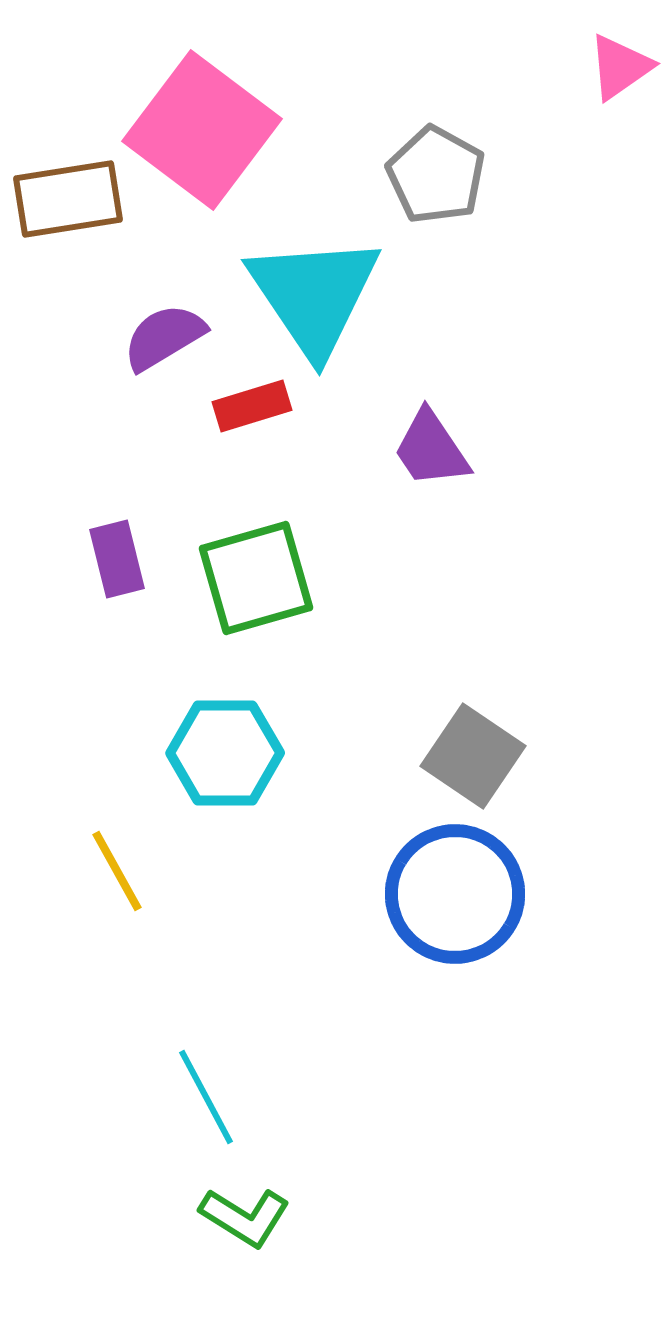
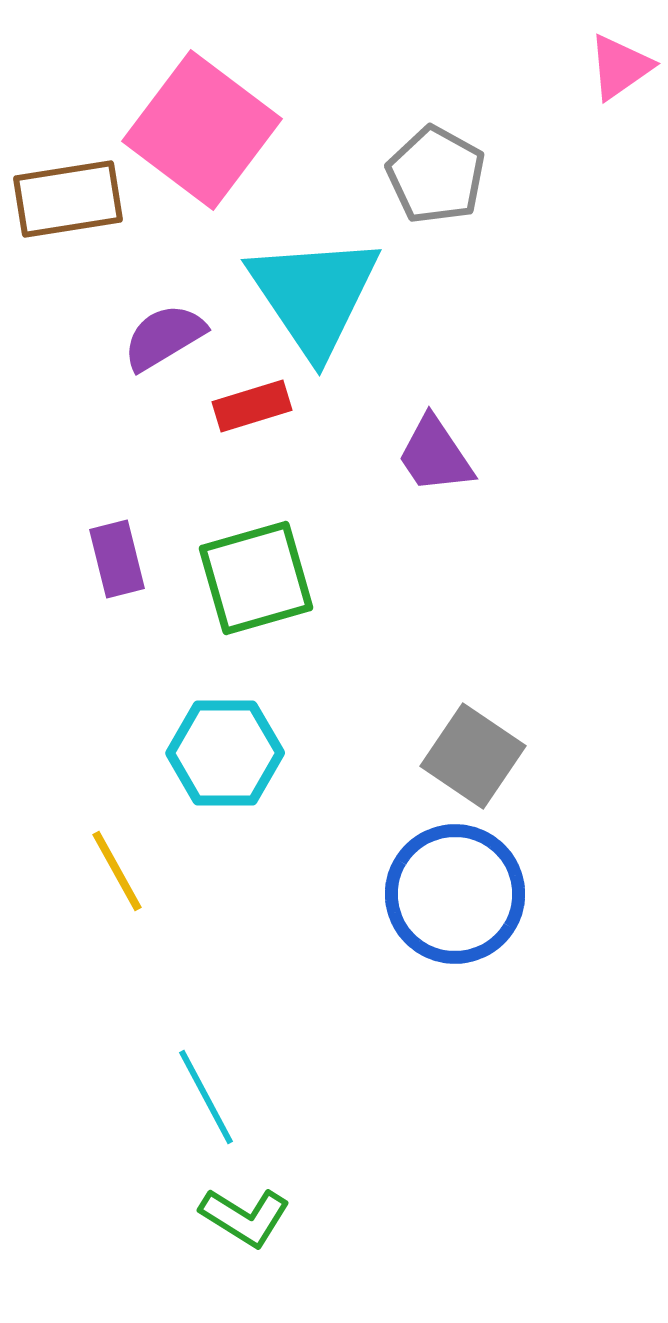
purple trapezoid: moved 4 px right, 6 px down
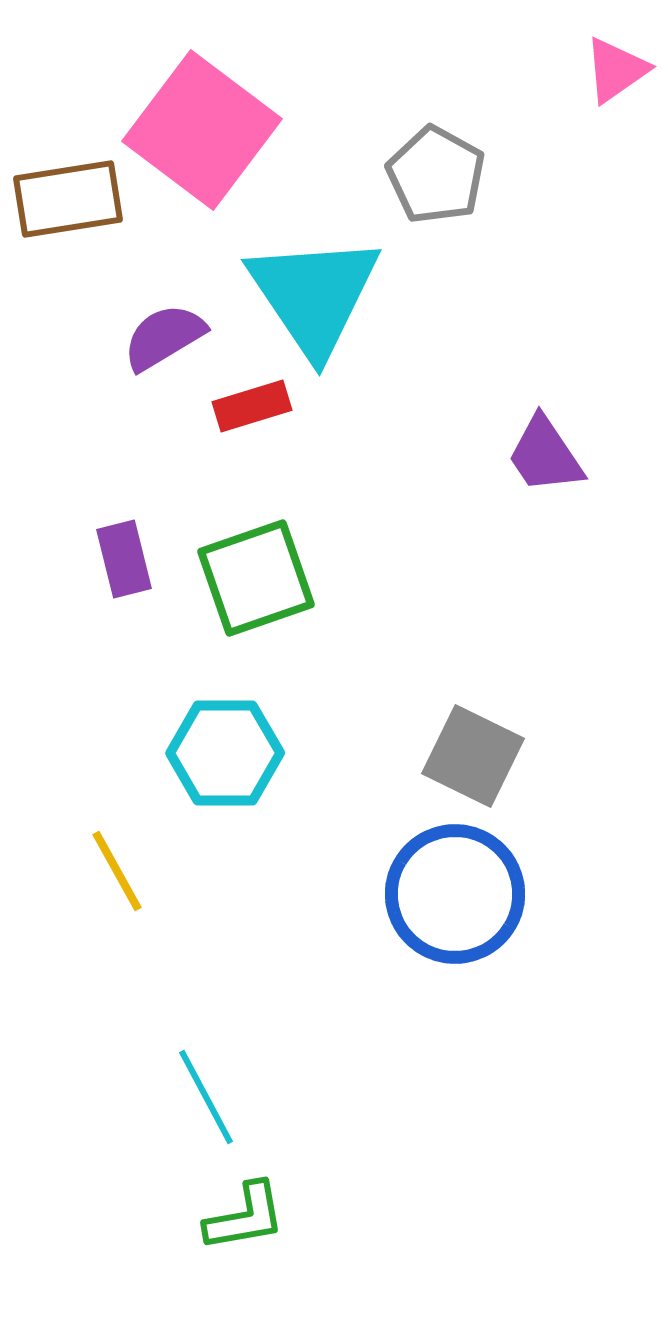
pink triangle: moved 4 px left, 3 px down
purple trapezoid: moved 110 px right
purple rectangle: moved 7 px right
green square: rotated 3 degrees counterclockwise
gray square: rotated 8 degrees counterclockwise
green L-shape: rotated 42 degrees counterclockwise
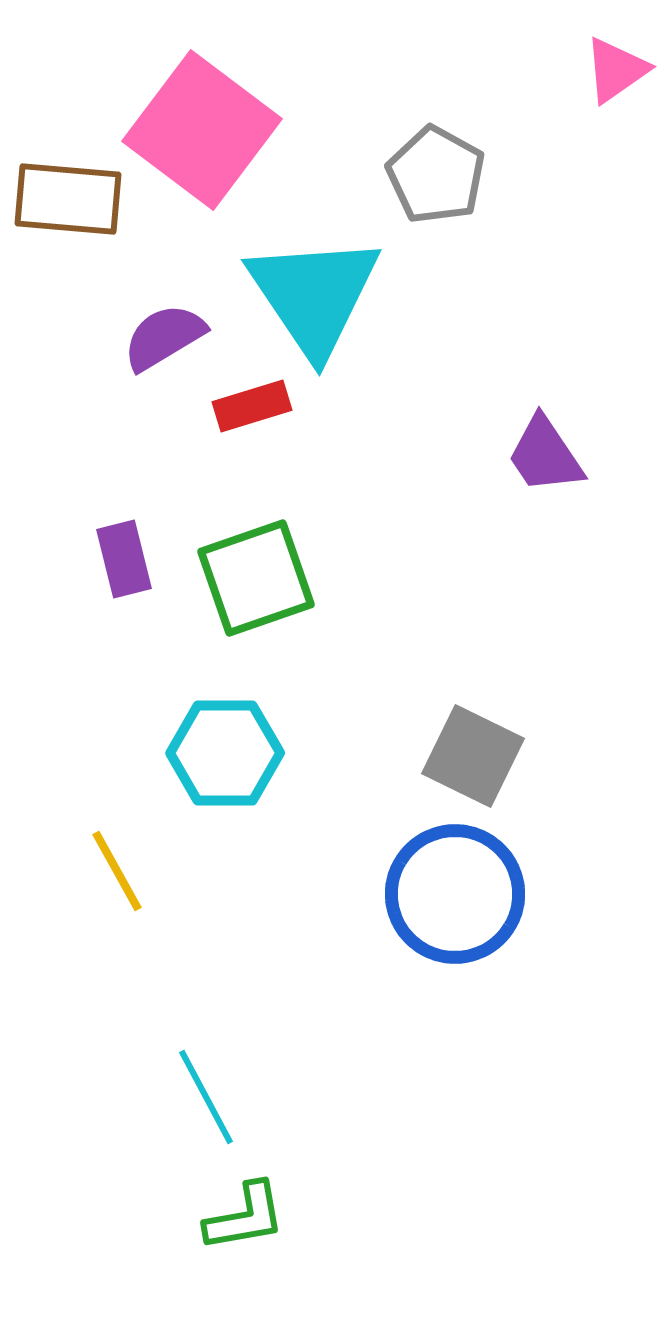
brown rectangle: rotated 14 degrees clockwise
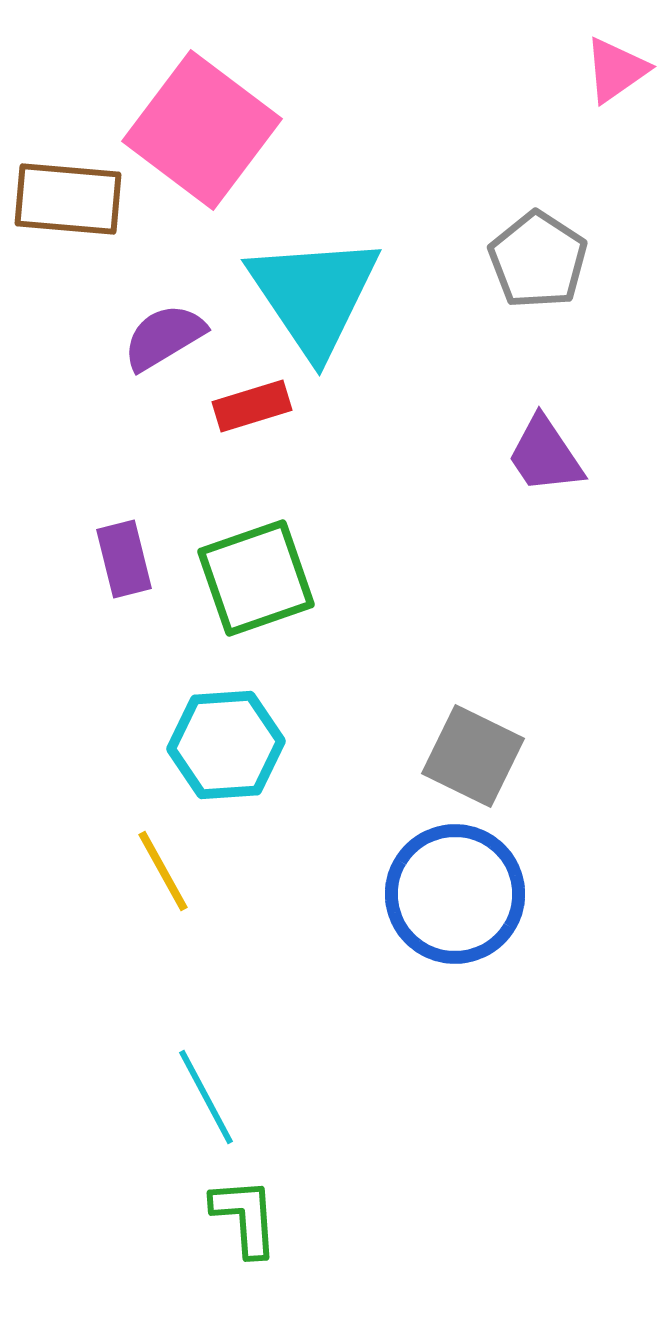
gray pentagon: moved 102 px right, 85 px down; rotated 4 degrees clockwise
cyan hexagon: moved 1 px right, 8 px up; rotated 4 degrees counterclockwise
yellow line: moved 46 px right
green L-shape: rotated 84 degrees counterclockwise
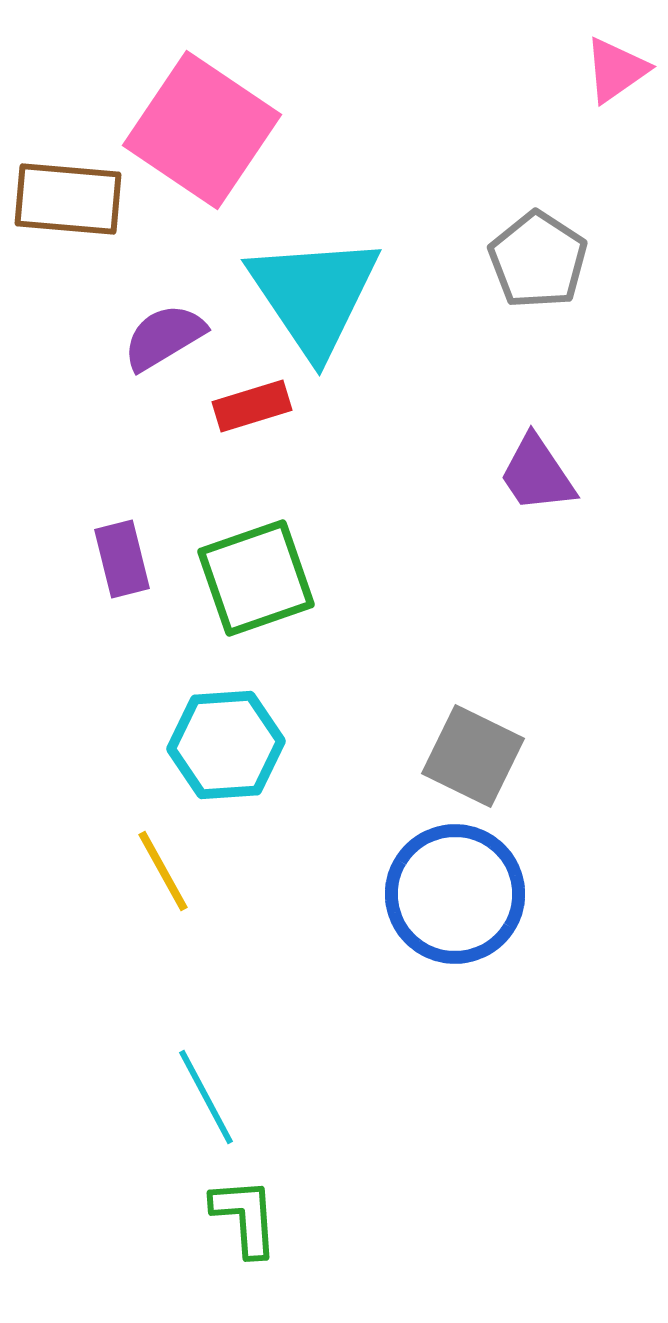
pink square: rotated 3 degrees counterclockwise
purple trapezoid: moved 8 px left, 19 px down
purple rectangle: moved 2 px left
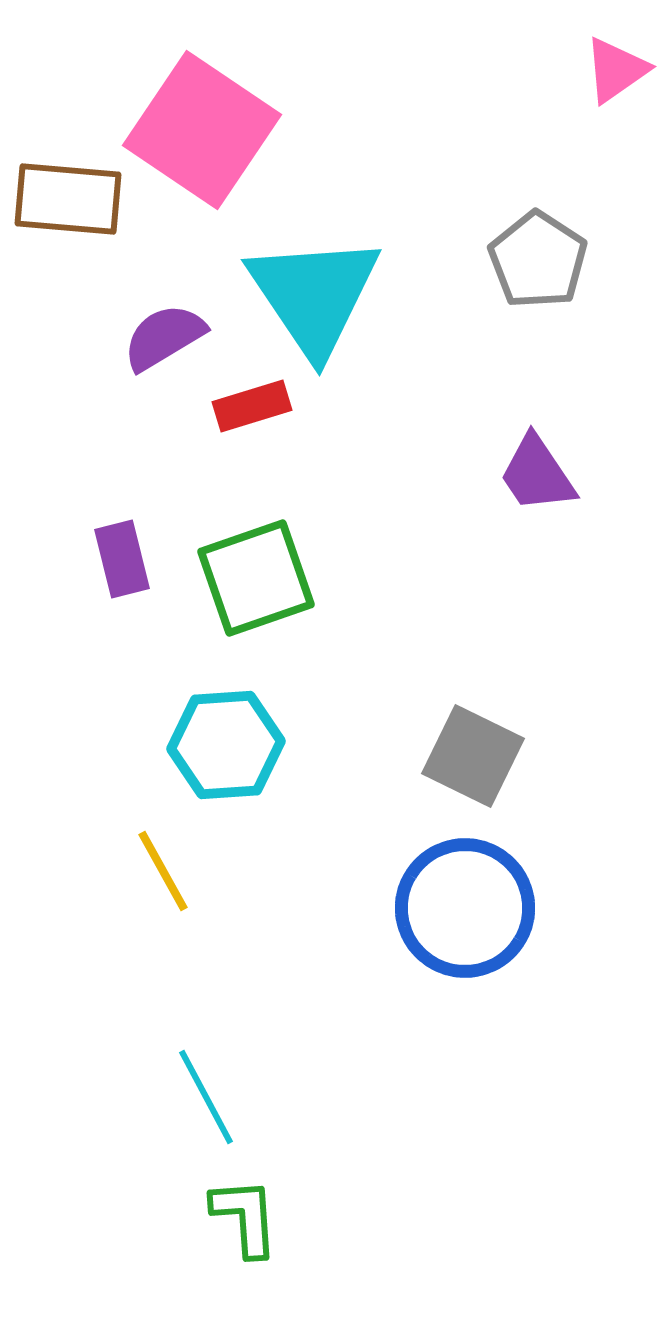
blue circle: moved 10 px right, 14 px down
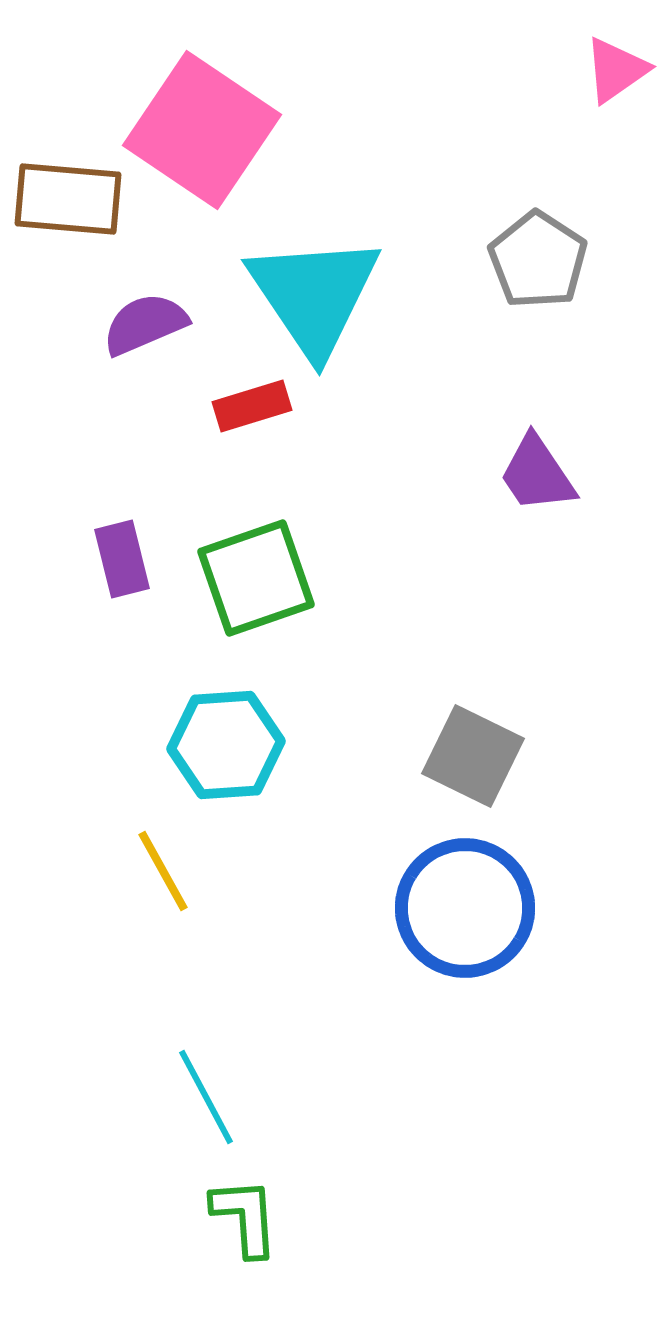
purple semicircle: moved 19 px left, 13 px up; rotated 8 degrees clockwise
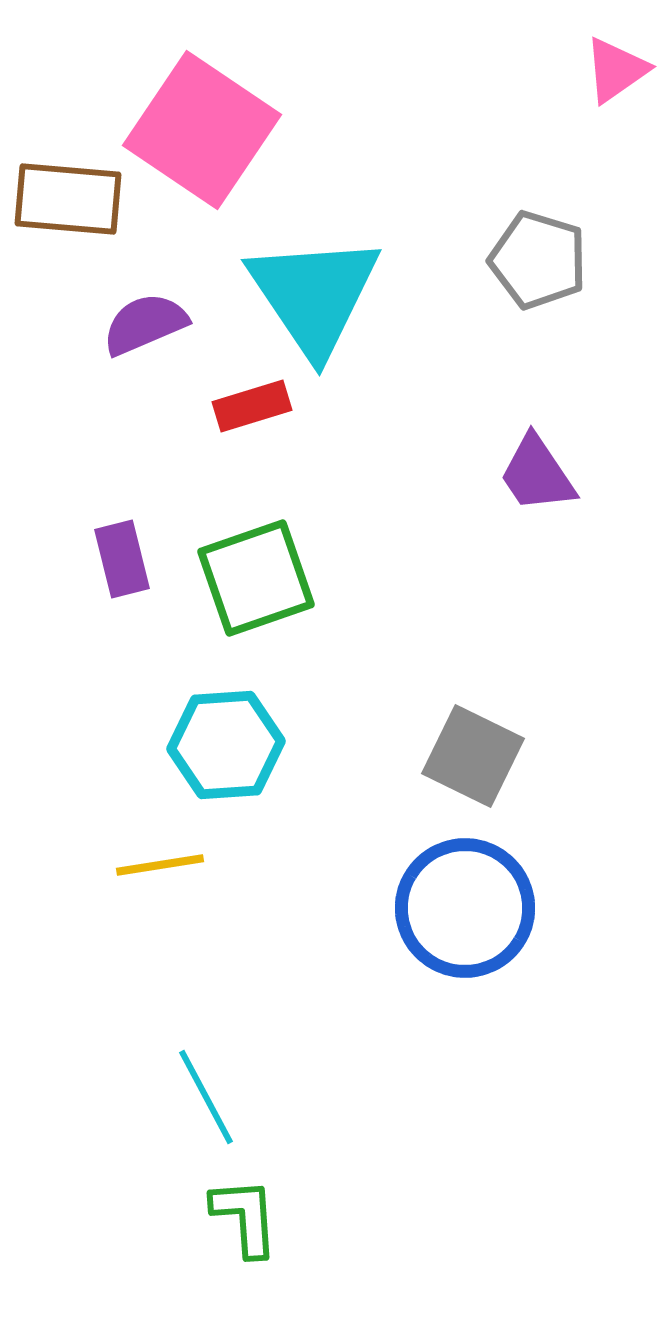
gray pentagon: rotated 16 degrees counterclockwise
yellow line: moved 3 px left, 6 px up; rotated 70 degrees counterclockwise
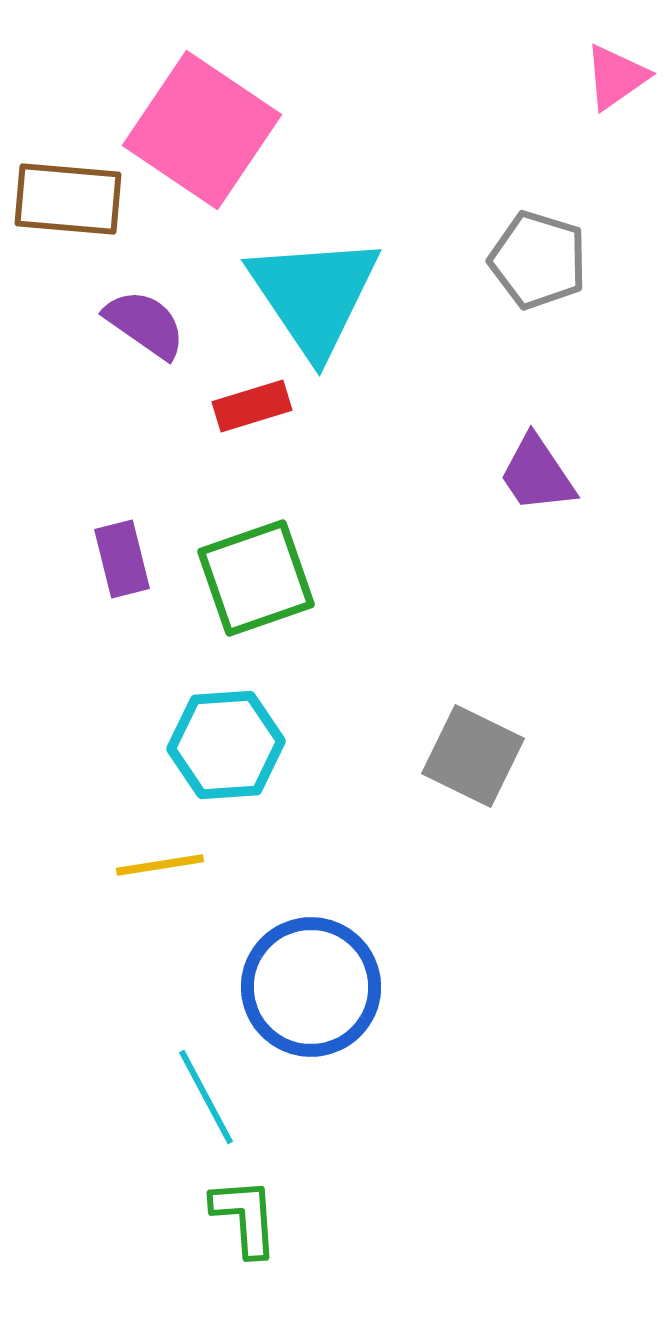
pink triangle: moved 7 px down
purple semicircle: rotated 58 degrees clockwise
blue circle: moved 154 px left, 79 px down
